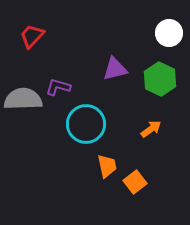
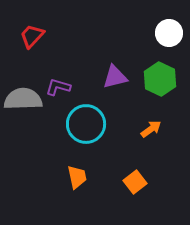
purple triangle: moved 8 px down
orange trapezoid: moved 30 px left, 11 px down
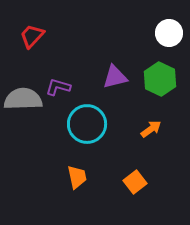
cyan circle: moved 1 px right
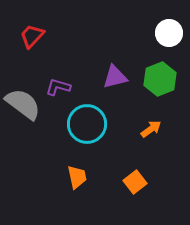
green hexagon: rotated 12 degrees clockwise
gray semicircle: moved 5 px down; rotated 39 degrees clockwise
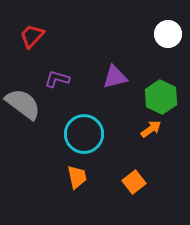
white circle: moved 1 px left, 1 px down
green hexagon: moved 1 px right, 18 px down; rotated 12 degrees counterclockwise
purple L-shape: moved 1 px left, 8 px up
cyan circle: moved 3 px left, 10 px down
orange square: moved 1 px left
